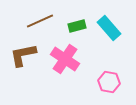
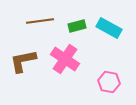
brown line: rotated 16 degrees clockwise
cyan rectangle: rotated 20 degrees counterclockwise
brown L-shape: moved 6 px down
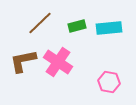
brown line: moved 2 px down; rotated 36 degrees counterclockwise
cyan rectangle: rotated 35 degrees counterclockwise
pink cross: moved 7 px left, 3 px down
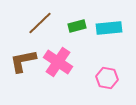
pink hexagon: moved 2 px left, 4 px up
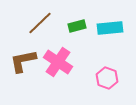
cyan rectangle: moved 1 px right
pink hexagon: rotated 10 degrees clockwise
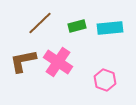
pink hexagon: moved 2 px left, 2 px down
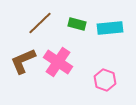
green rectangle: moved 2 px up; rotated 30 degrees clockwise
brown L-shape: rotated 12 degrees counterclockwise
